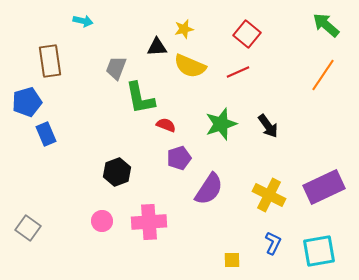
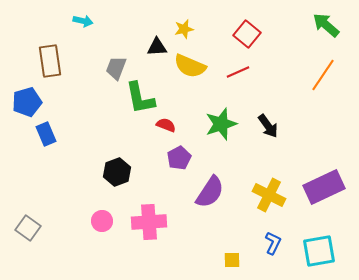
purple pentagon: rotated 10 degrees counterclockwise
purple semicircle: moved 1 px right, 3 px down
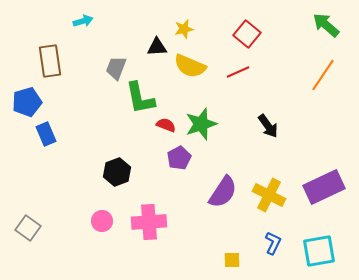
cyan arrow: rotated 30 degrees counterclockwise
green star: moved 20 px left
purple semicircle: moved 13 px right
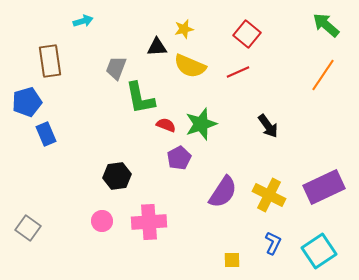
black hexagon: moved 4 px down; rotated 12 degrees clockwise
cyan square: rotated 24 degrees counterclockwise
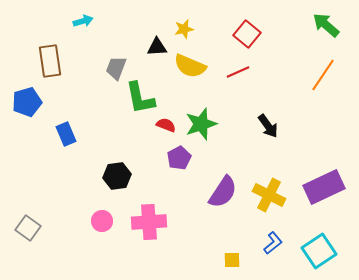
blue rectangle: moved 20 px right
blue L-shape: rotated 25 degrees clockwise
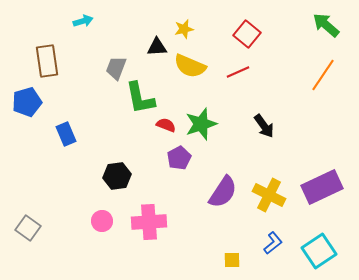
brown rectangle: moved 3 px left
black arrow: moved 4 px left
purple rectangle: moved 2 px left
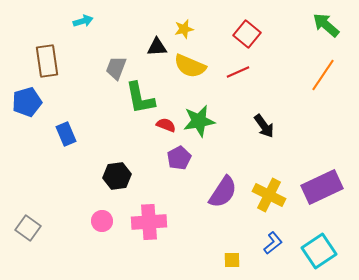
green star: moved 2 px left, 3 px up; rotated 8 degrees clockwise
